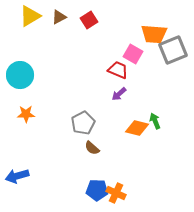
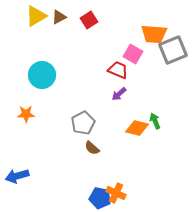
yellow triangle: moved 6 px right
cyan circle: moved 22 px right
blue pentagon: moved 3 px right, 8 px down; rotated 10 degrees clockwise
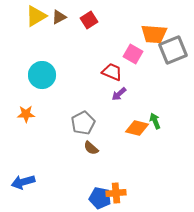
red trapezoid: moved 6 px left, 2 px down
brown semicircle: moved 1 px left
blue arrow: moved 6 px right, 6 px down
orange cross: rotated 30 degrees counterclockwise
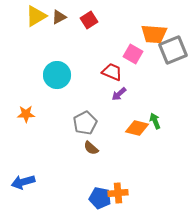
cyan circle: moved 15 px right
gray pentagon: moved 2 px right
orange cross: moved 2 px right
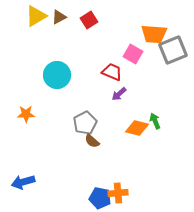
brown semicircle: moved 1 px right, 7 px up
